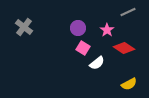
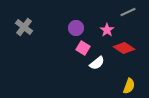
purple circle: moved 2 px left
yellow semicircle: moved 2 px down; rotated 42 degrees counterclockwise
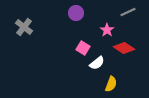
purple circle: moved 15 px up
yellow semicircle: moved 18 px left, 2 px up
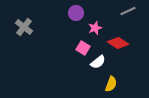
gray line: moved 1 px up
pink star: moved 12 px left, 2 px up; rotated 16 degrees clockwise
red diamond: moved 6 px left, 5 px up
white semicircle: moved 1 px right, 1 px up
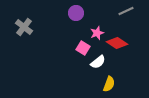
gray line: moved 2 px left
pink star: moved 2 px right, 5 px down
red diamond: moved 1 px left
yellow semicircle: moved 2 px left
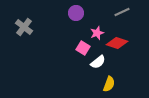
gray line: moved 4 px left, 1 px down
red diamond: rotated 15 degrees counterclockwise
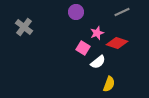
purple circle: moved 1 px up
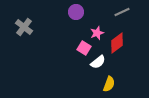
red diamond: rotated 55 degrees counterclockwise
pink square: moved 1 px right
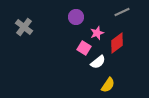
purple circle: moved 5 px down
yellow semicircle: moved 1 px left, 1 px down; rotated 14 degrees clockwise
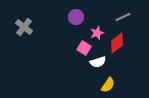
gray line: moved 1 px right, 5 px down
white semicircle: rotated 21 degrees clockwise
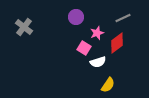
gray line: moved 1 px down
